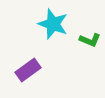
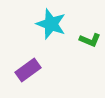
cyan star: moved 2 px left
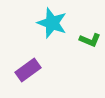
cyan star: moved 1 px right, 1 px up
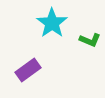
cyan star: rotated 16 degrees clockwise
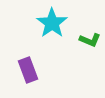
purple rectangle: rotated 75 degrees counterclockwise
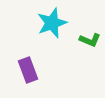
cyan star: rotated 16 degrees clockwise
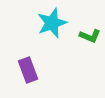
green L-shape: moved 4 px up
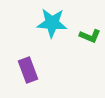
cyan star: rotated 24 degrees clockwise
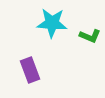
purple rectangle: moved 2 px right
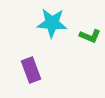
purple rectangle: moved 1 px right
